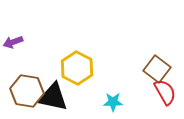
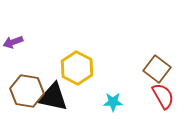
red semicircle: moved 2 px left, 4 px down
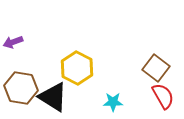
brown square: moved 1 px left, 1 px up
brown hexagon: moved 6 px left, 3 px up
black triangle: rotated 20 degrees clockwise
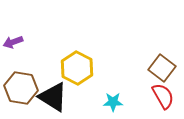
brown square: moved 6 px right
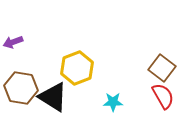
yellow hexagon: rotated 12 degrees clockwise
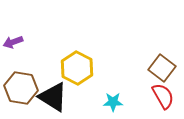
yellow hexagon: rotated 12 degrees counterclockwise
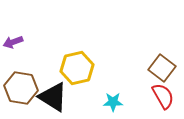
yellow hexagon: rotated 20 degrees clockwise
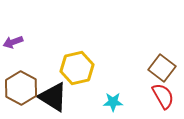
brown hexagon: rotated 20 degrees clockwise
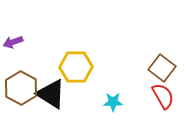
yellow hexagon: moved 1 px left, 1 px up; rotated 12 degrees clockwise
black triangle: moved 2 px left, 3 px up
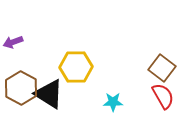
black triangle: moved 2 px left
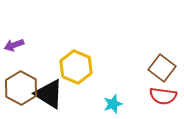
purple arrow: moved 1 px right, 3 px down
yellow hexagon: rotated 24 degrees clockwise
red semicircle: rotated 128 degrees clockwise
cyan star: moved 2 px down; rotated 18 degrees counterclockwise
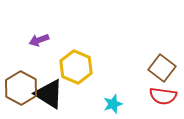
purple arrow: moved 25 px right, 5 px up
